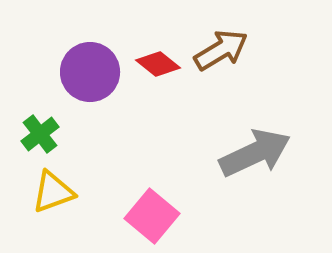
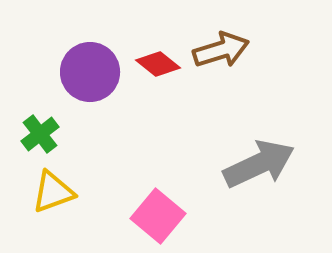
brown arrow: rotated 14 degrees clockwise
gray arrow: moved 4 px right, 11 px down
pink square: moved 6 px right
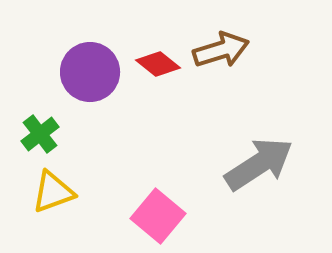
gray arrow: rotated 8 degrees counterclockwise
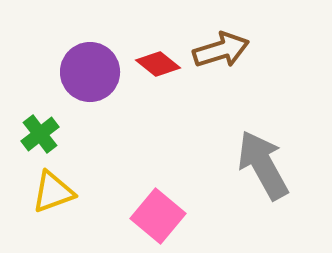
gray arrow: moved 4 px right, 1 px down; rotated 86 degrees counterclockwise
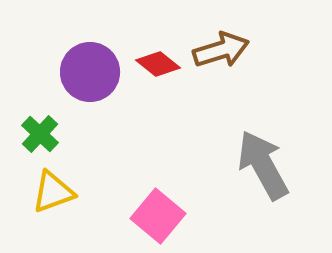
green cross: rotated 9 degrees counterclockwise
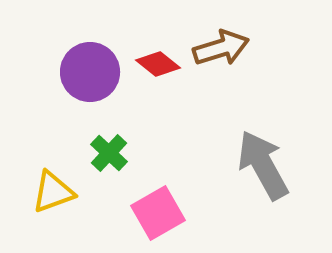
brown arrow: moved 2 px up
green cross: moved 69 px right, 19 px down
pink square: moved 3 px up; rotated 20 degrees clockwise
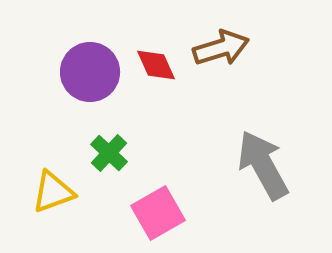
red diamond: moved 2 px left, 1 px down; rotated 27 degrees clockwise
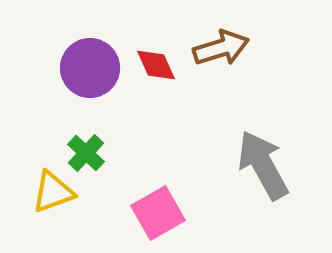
purple circle: moved 4 px up
green cross: moved 23 px left
